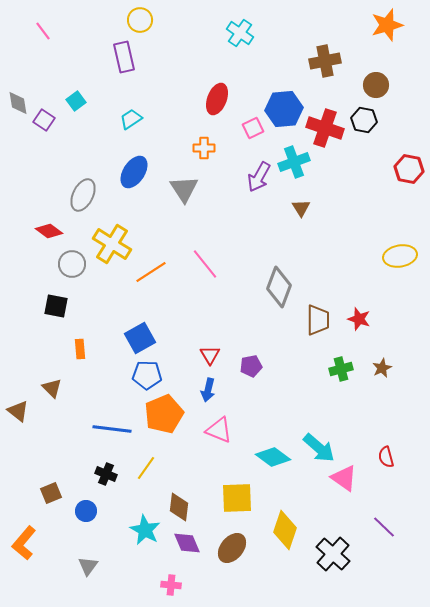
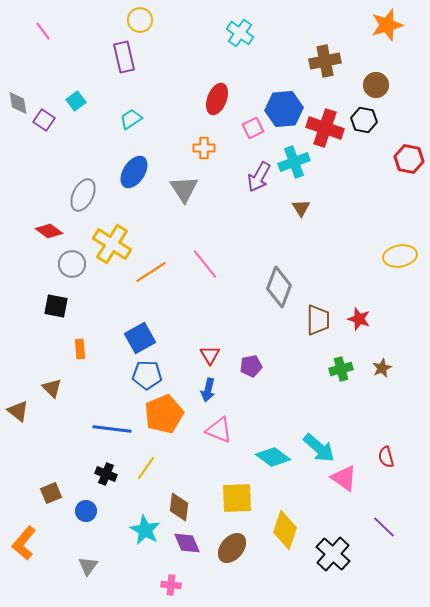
red hexagon at (409, 169): moved 10 px up
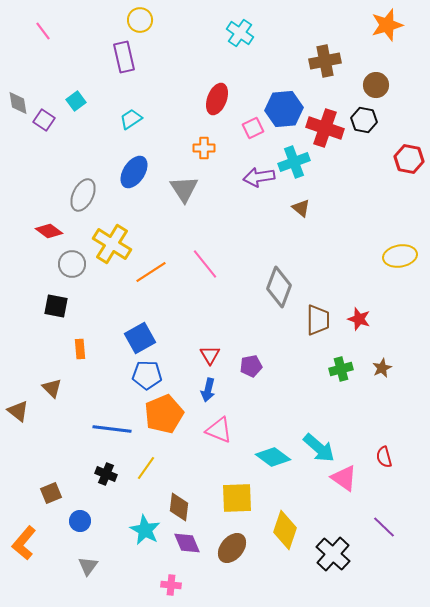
purple arrow at (259, 177): rotated 52 degrees clockwise
brown triangle at (301, 208): rotated 18 degrees counterclockwise
red semicircle at (386, 457): moved 2 px left
blue circle at (86, 511): moved 6 px left, 10 px down
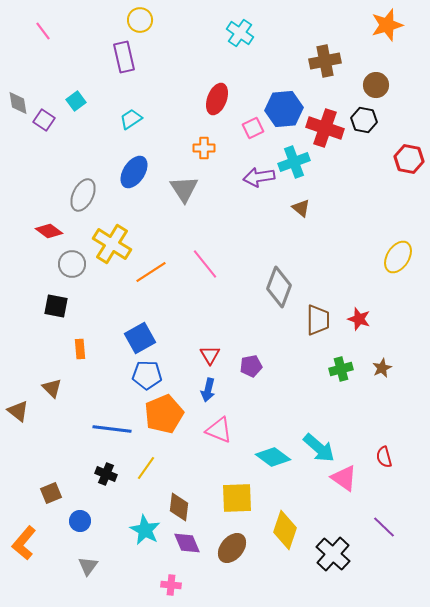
yellow ellipse at (400, 256): moved 2 px left, 1 px down; rotated 48 degrees counterclockwise
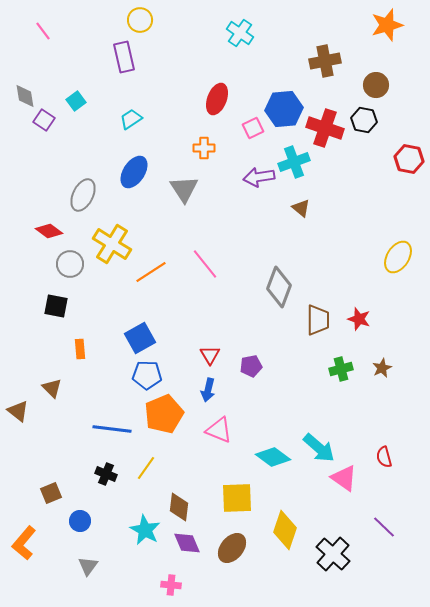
gray diamond at (18, 103): moved 7 px right, 7 px up
gray circle at (72, 264): moved 2 px left
